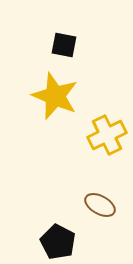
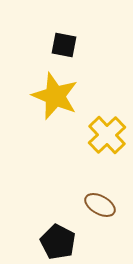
yellow cross: rotated 18 degrees counterclockwise
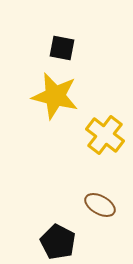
black square: moved 2 px left, 3 px down
yellow star: rotated 9 degrees counterclockwise
yellow cross: moved 2 px left; rotated 9 degrees counterclockwise
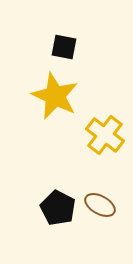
black square: moved 2 px right, 1 px up
yellow star: rotated 12 degrees clockwise
black pentagon: moved 34 px up
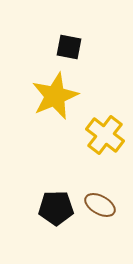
black square: moved 5 px right
yellow star: rotated 24 degrees clockwise
black pentagon: moved 2 px left; rotated 28 degrees counterclockwise
